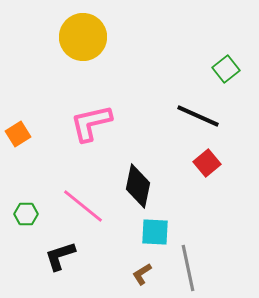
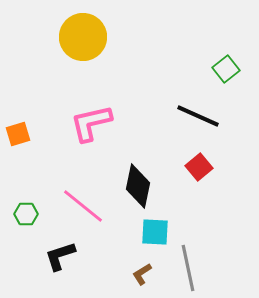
orange square: rotated 15 degrees clockwise
red square: moved 8 px left, 4 px down
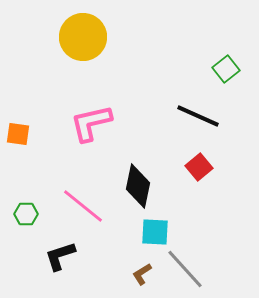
orange square: rotated 25 degrees clockwise
gray line: moved 3 px left, 1 px down; rotated 30 degrees counterclockwise
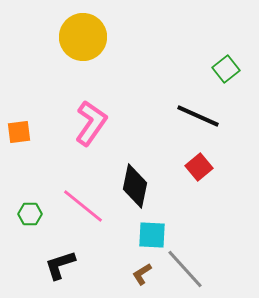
pink L-shape: rotated 138 degrees clockwise
orange square: moved 1 px right, 2 px up; rotated 15 degrees counterclockwise
black diamond: moved 3 px left
green hexagon: moved 4 px right
cyan square: moved 3 px left, 3 px down
black L-shape: moved 9 px down
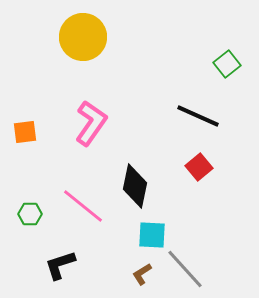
green square: moved 1 px right, 5 px up
orange square: moved 6 px right
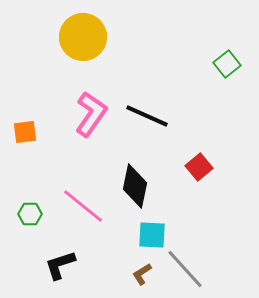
black line: moved 51 px left
pink L-shape: moved 9 px up
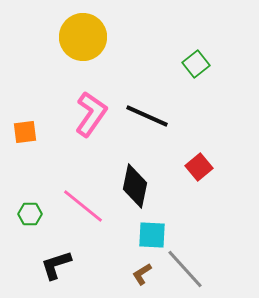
green square: moved 31 px left
black L-shape: moved 4 px left
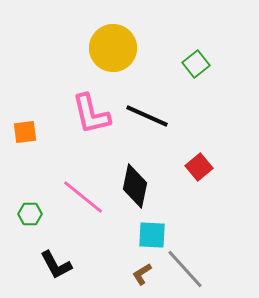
yellow circle: moved 30 px right, 11 px down
pink L-shape: rotated 132 degrees clockwise
pink line: moved 9 px up
black L-shape: rotated 100 degrees counterclockwise
